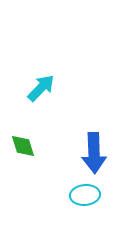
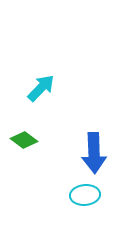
green diamond: moved 1 px right, 6 px up; rotated 36 degrees counterclockwise
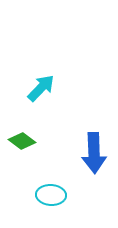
green diamond: moved 2 px left, 1 px down
cyan ellipse: moved 34 px left; rotated 8 degrees clockwise
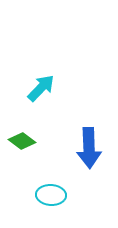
blue arrow: moved 5 px left, 5 px up
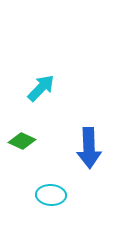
green diamond: rotated 12 degrees counterclockwise
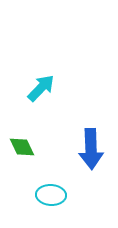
green diamond: moved 6 px down; rotated 40 degrees clockwise
blue arrow: moved 2 px right, 1 px down
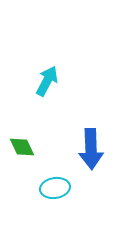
cyan arrow: moved 6 px right, 7 px up; rotated 16 degrees counterclockwise
cyan ellipse: moved 4 px right, 7 px up; rotated 12 degrees counterclockwise
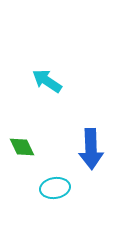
cyan arrow: rotated 84 degrees counterclockwise
